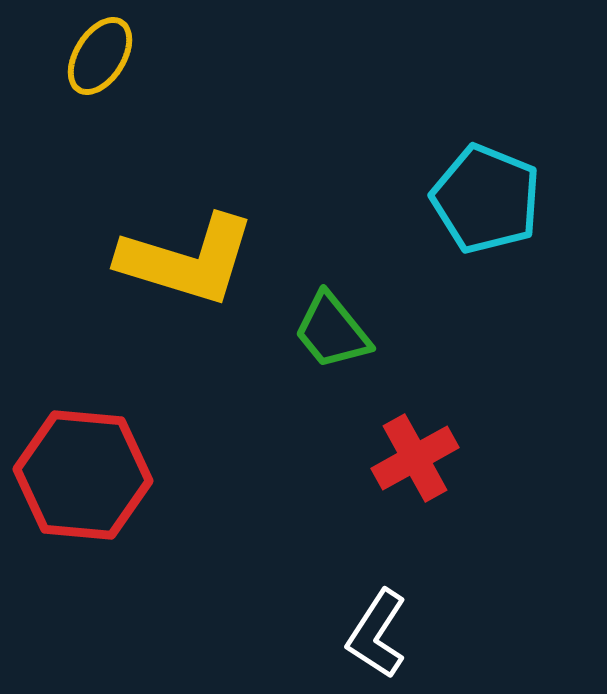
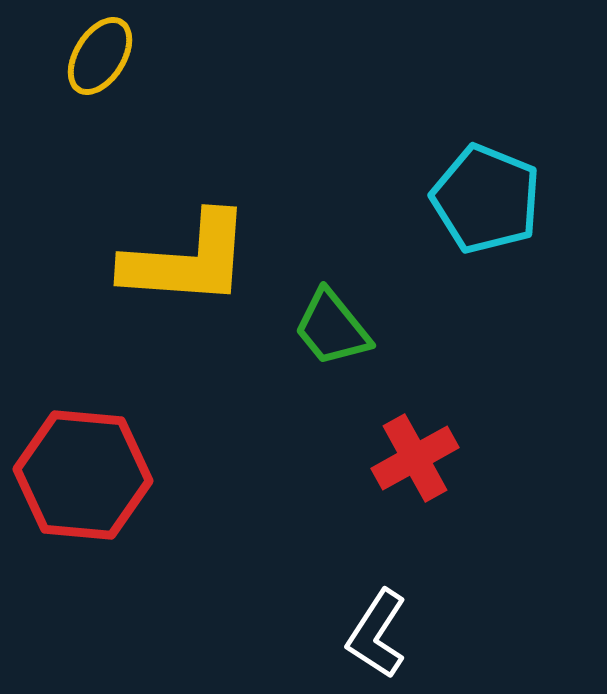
yellow L-shape: rotated 13 degrees counterclockwise
green trapezoid: moved 3 px up
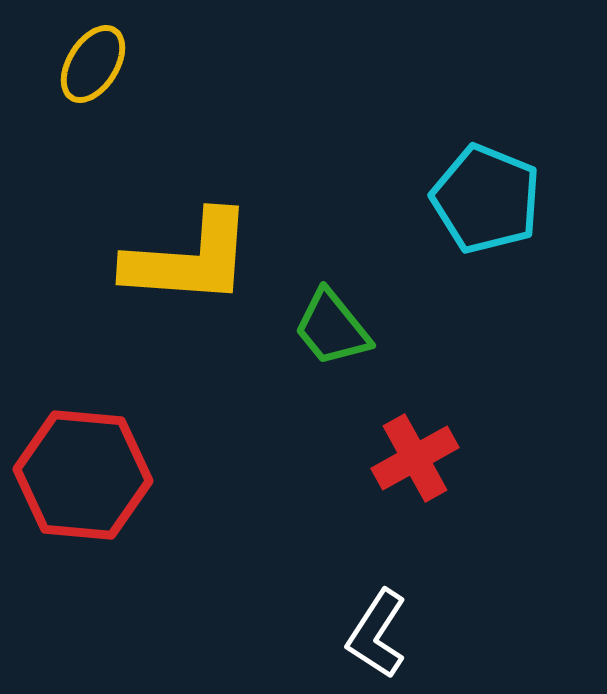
yellow ellipse: moved 7 px left, 8 px down
yellow L-shape: moved 2 px right, 1 px up
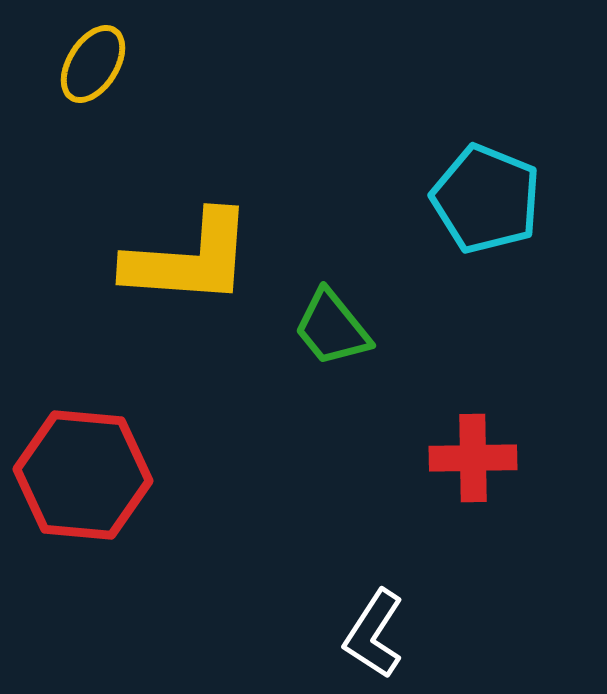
red cross: moved 58 px right; rotated 28 degrees clockwise
white L-shape: moved 3 px left
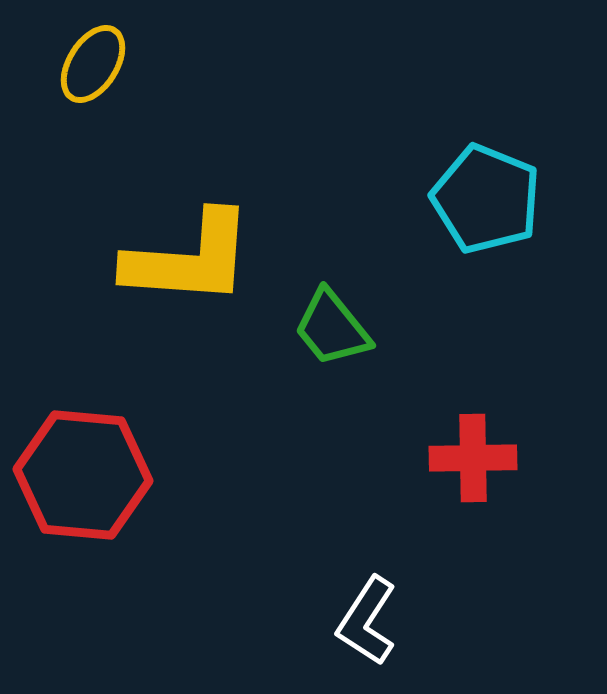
white L-shape: moved 7 px left, 13 px up
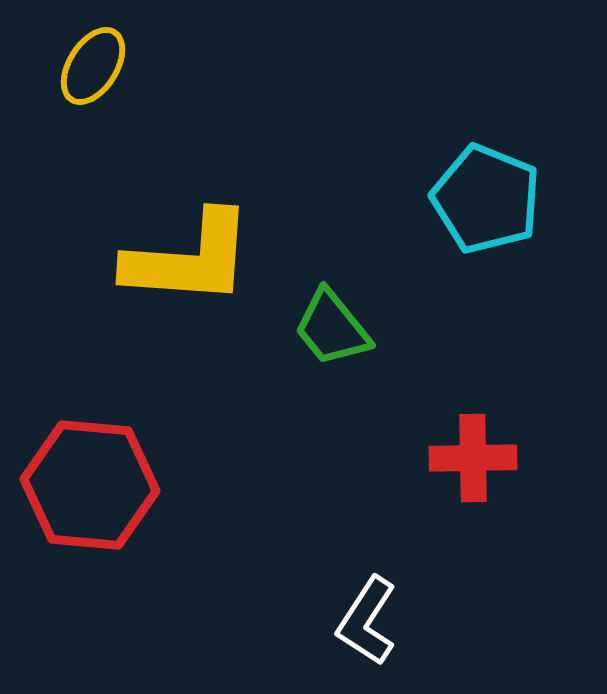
yellow ellipse: moved 2 px down
red hexagon: moved 7 px right, 10 px down
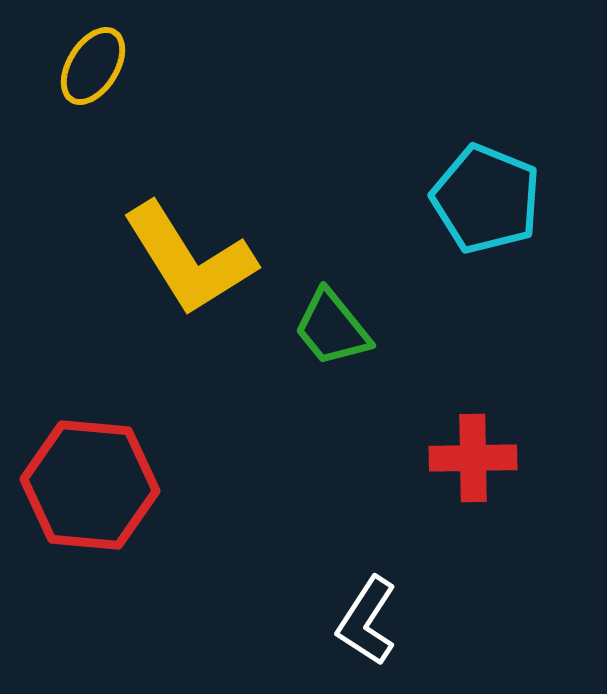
yellow L-shape: rotated 54 degrees clockwise
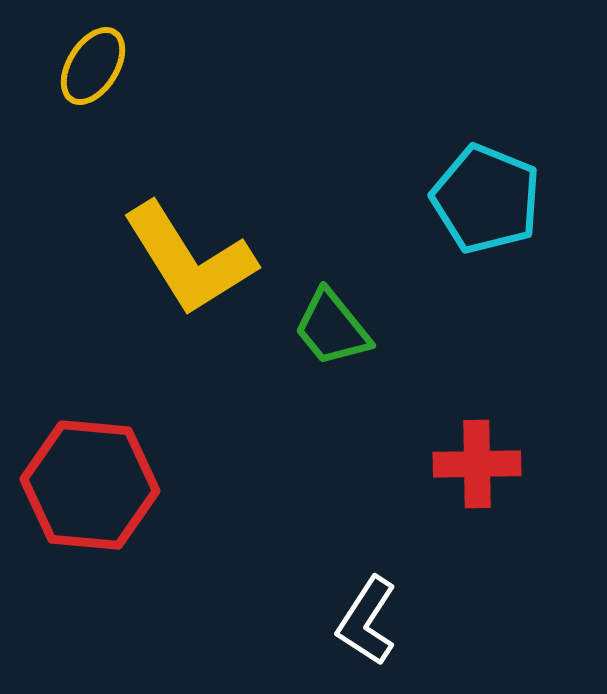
red cross: moved 4 px right, 6 px down
